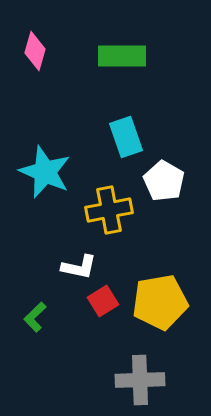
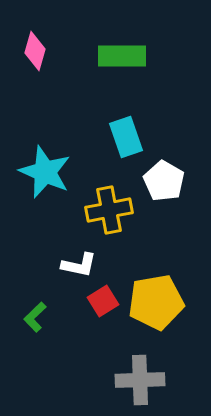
white L-shape: moved 2 px up
yellow pentagon: moved 4 px left
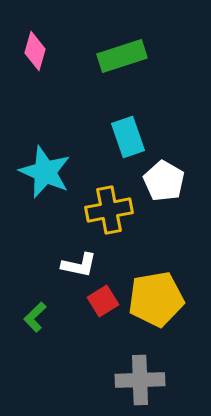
green rectangle: rotated 18 degrees counterclockwise
cyan rectangle: moved 2 px right
yellow pentagon: moved 3 px up
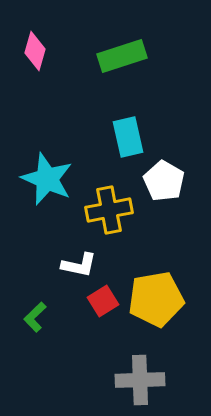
cyan rectangle: rotated 6 degrees clockwise
cyan star: moved 2 px right, 7 px down
